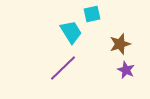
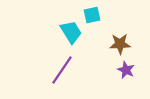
cyan square: moved 1 px down
brown star: rotated 15 degrees clockwise
purple line: moved 1 px left, 2 px down; rotated 12 degrees counterclockwise
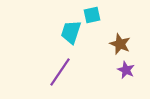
cyan trapezoid: rotated 130 degrees counterclockwise
brown star: rotated 25 degrees clockwise
purple line: moved 2 px left, 2 px down
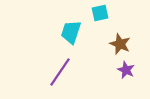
cyan square: moved 8 px right, 2 px up
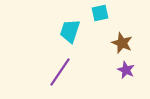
cyan trapezoid: moved 1 px left, 1 px up
brown star: moved 2 px right, 1 px up
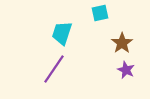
cyan trapezoid: moved 8 px left, 2 px down
brown star: rotated 15 degrees clockwise
purple line: moved 6 px left, 3 px up
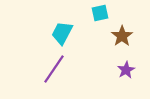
cyan trapezoid: rotated 10 degrees clockwise
brown star: moved 7 px up
purple star: rotated 18 degrees clockwise
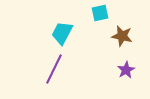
brown star: rotated 25 degrees counterclockwise
purple line: rotated 8 degrees counterclockwise
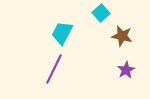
cyan square: moved 1 px right; rotated 30 degrees counterclockwise
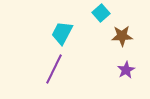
brown star: rotated 15 degrees counterclockwise
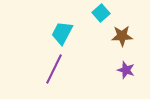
purple star: rotated 24 degrees counterclockwise
